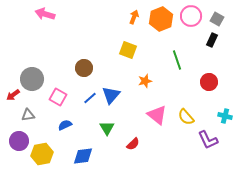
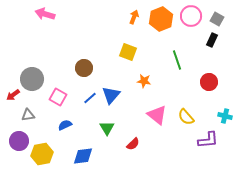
yellow square: moved 2 px down
orange star: moved 1 px left; rotated 24 degrees clockwise
purple L-shape: rotated 70 degrees counterclockwise
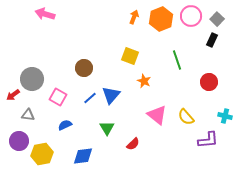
gray square: rotated 16 degrees clockwise
yellow square: moved 2 px right, 4 px down
orange star: rotated 16 degrees clockwise
gray triangle: rotated 16 degrees clockwise
